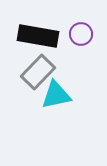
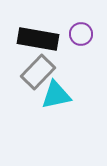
black rectangle: moved 3 px down
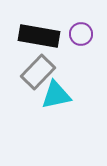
black rectangle: moved 1 px right, 3 px up
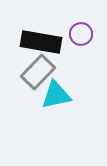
black rectangle: moved 2 px right, 6 px down
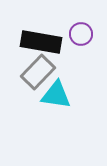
cyan triangle: rotated 20 degrees clockwise
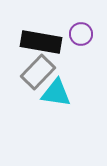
cyan triangle: moved 2 px up
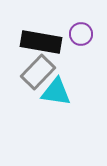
cyan triangle: moved 1 px up
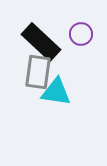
black rectangle: rotated 33 degrees clockwise
gray rectangle: rotated 36 degrees counterclockwise
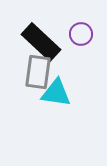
cyan triangle: moved 1 px down
